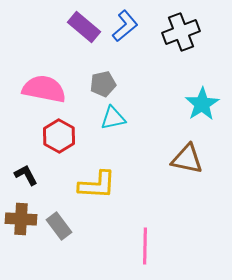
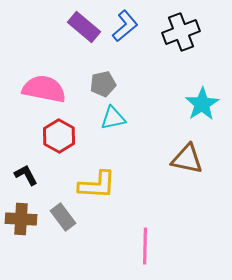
gray rectangle: moved 4 px right, 9 px up
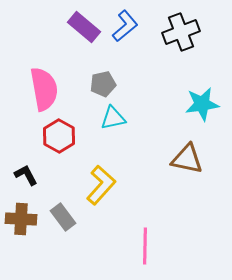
pink semicircle: rotated 69 degrees clockwise
cyan star: rotated 24 degrees clockwise
yellow L-shape: moved 4 px right; rotated 51 degrees counterclockwise
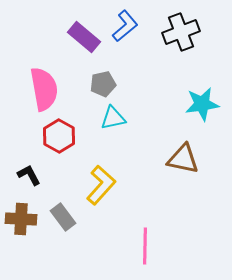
purple rectangle: moved 10 px down
brown triangle: moved 4 px left
black L-shape: moved 3 px right
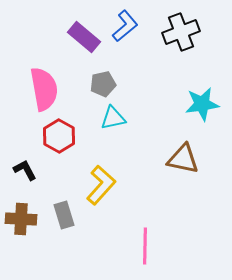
black L-shape: moved 4 px left, 5 px up
gray rectangle: moved 1 px right, 2 px up; rotated 20 degrees clockwise
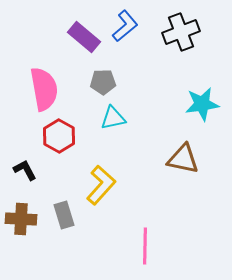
gray pentagon: moved 2 px up; rotated 10 degrees clockwise
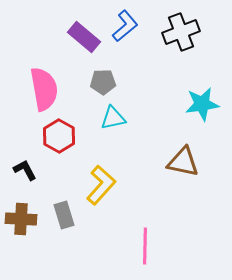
brown triangle: moved 3 px down
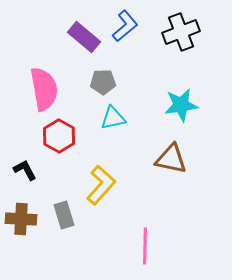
cyan star: moved 21 px left, 1 px down
brown triangle: moved 12 px left, 3 px up
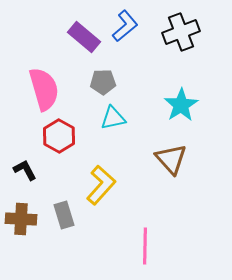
pink semicircle: rotated 6 degrees counterclockwise
cyan star: rotated 24 degrees counterclockwise
brown triangle: rotated 36 degrees clockwise
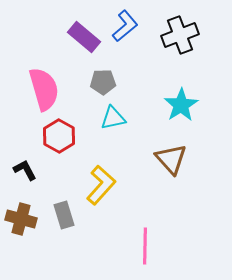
black cross: moved 1 px left, 3 px down
brown cross: rotated 12 degrees clockwise
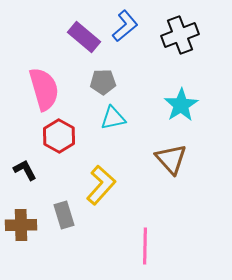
brown cross: moved 6 px down; rotated 16 degrees counterclockwise
